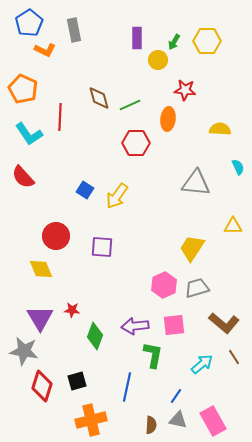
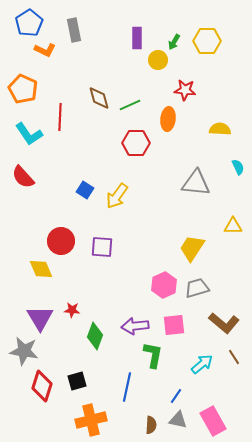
red circle at (56, 236): moved 5 px right, 5 px down
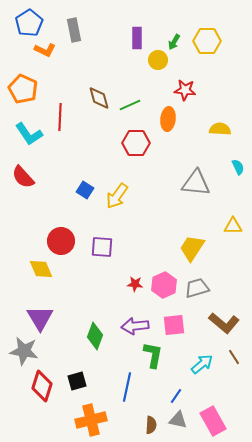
red star at (72, 310): moved 63 px right, 26 px up
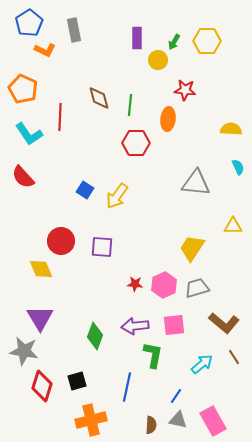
green line at (130, 105): rotated 60 degrees counterclockwise
yellow semicircle at (220, 129): moved 11 px right
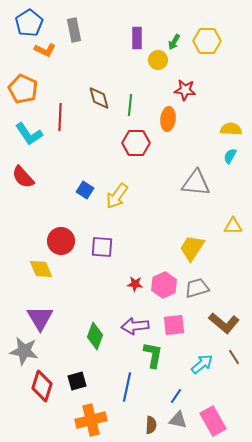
cyan semicircle at (238, 167): moved 8 px left, 11 px up; rotated 126 degrees counterclockwise
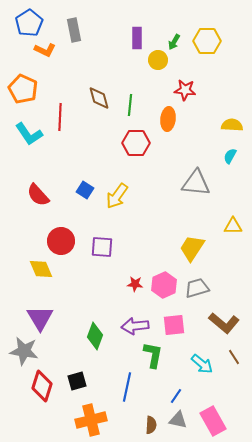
yellow semicircle at (231, 129): moved 1 px right, 4 px up
red semicircle at (23, 177): moved 15 px right, 18 px down
cyan arrow at (202, 364): rotated 80 degrees clockwise
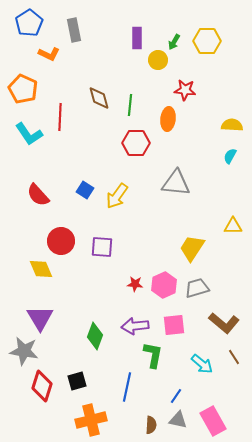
orange L-shape at (45, 50): moved 4 px right, 4 px down
gray triangle at (196, 183): moved 20 px left
